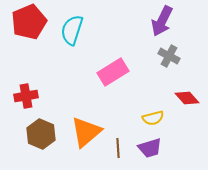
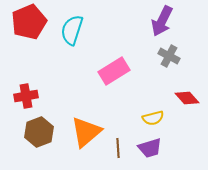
pink rectangle: moved 1 px right, 1 px up
brown hexagon: moved 2 px left, 2 px up; rotated 16 degrees clockwise
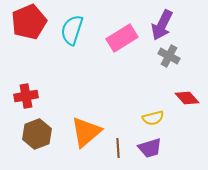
purple arrow: moved 4 px down
pink rectangle: moved 8 px right, 33 px up
brown hexagon: moved 2 px left, 2 px down
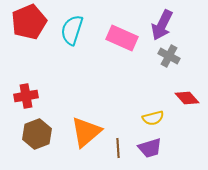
pink rectangle: rotated 56 degrees clockwise
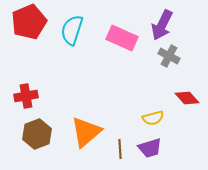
brown line: moved 2 px right, 1 px down
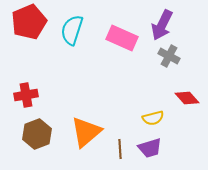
red cross: moved 1 px up
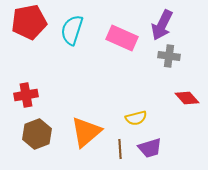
red pentagon: rotated 12 degrees clockwise
gray cross: rotated 20 degrees counterclockwise
yellow semicircle: moved 17 px left
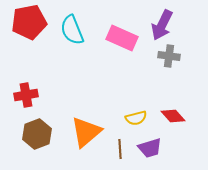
cyan semicircle: rotated 40 degrees counterclockwise
red diamond: moved 14 px left, 18 px down
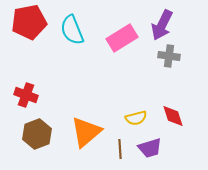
pink rectangle: rotated 56 degrees counterclockwise
red cross: rotated 30 degrees clockwise
red diamond: rotated 25 degrees clockwise
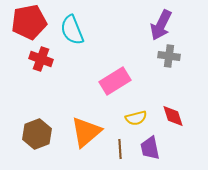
purple arrow: moved 1 px left
pink rectangle: moved 7 px left, 43 px down
red cross: moved 15 px right, 36 px up
purple trapezoid: rotated 95 degrees clockwise
